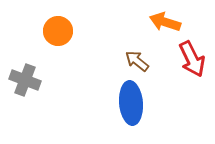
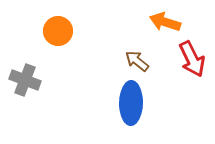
blue ellipse: rotated 6 degrees clockwise
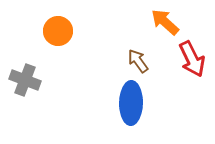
orange arrow: rotated 24 degrees clockwise
brown arrow: moved 1 px right; rotated 15 degrees clockwise
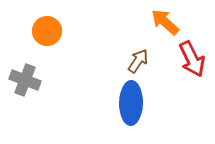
orange circle: moved 11 px left
brown arrow: rotated 70 degrees clockwise
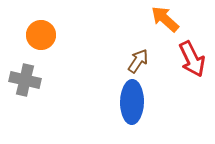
orange arrow: moved 3 px up
orange circle: moved 6 px left, 4 px down
gray cross: rotated 8 degrees counterclockwise
blue ellipse: moved 1 px right, 1 px up
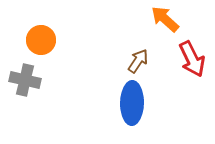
orange circle: moved 5 px down
blue ellipse: moved 1 px down
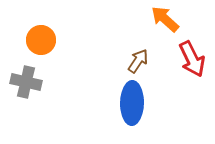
gray cross: moved 1 px right, 2 px down
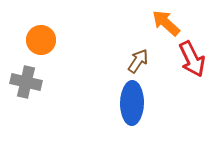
orange arrow: moved 1 px right, 4 px down
